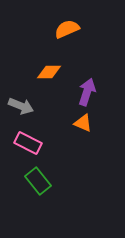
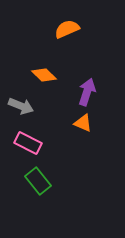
orange diamond: moved 5 px left, 3 px down; rotated 45 degrees clockwise
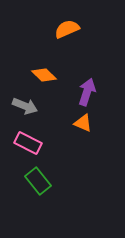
gray arrow: moved 4 px right
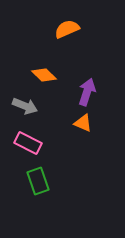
green rectangle: rotated 20 degrees clockwise
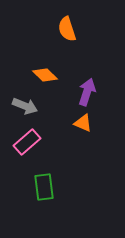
orange semicircle: rotated 85 degrees counterclockwise
orange diamond: moved 1 px right
pink rectangle: moved 1 px left, 1 px up; rotated 68 degrees counterclockwise
green rectangle: moved 6 px right, 6 px down; rotated 12 degrees clockwise
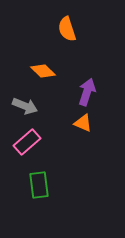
orange diamond: moved 2 px left, 4 px up
green rectangle: moved 5 px left, 2 px up
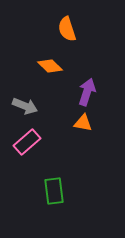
orange diamond: moved 7 px right, 5 px up
orange triangle: rotated 12 degrees counterclockwise
green rectangle: moved 15 px right, 6 px down
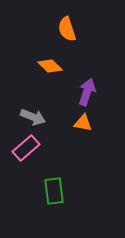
gray arrow: moved 8 px right, 11 px down
pink rectangle: moved 1 px left, 6 px down
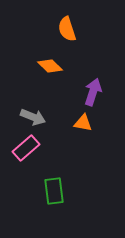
purple arrow: moved 6 px right
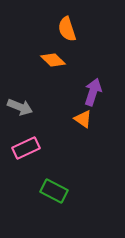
orange diamond: moved 3 px right, 6 px up
gray arrow: moved 13 px left, 10 px up
orange triangle: moved 4 px up; rotated 24 degrees clockwise
pink rectangle: rotated 16 degrees clockwise
green rectangle: rotated 56 degrees counterclockwise
